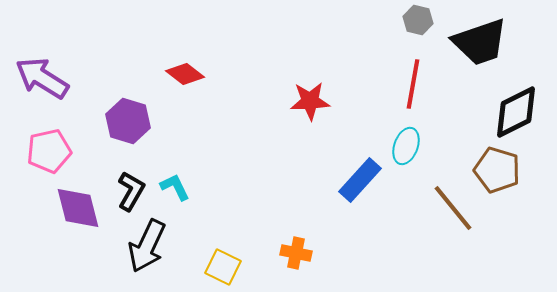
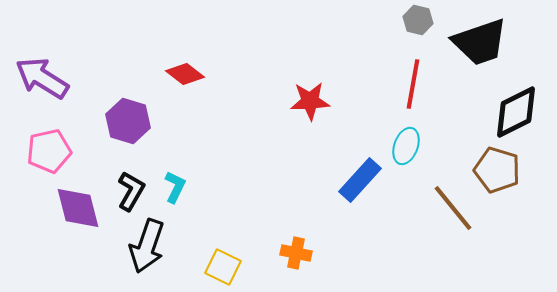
cyan L-shape: rotated 52 degrees clockwise
black arrow: rotated 6 degrees counterclockwise
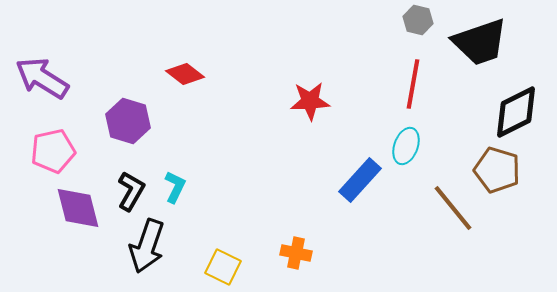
pink pentagon: moved 4 px right
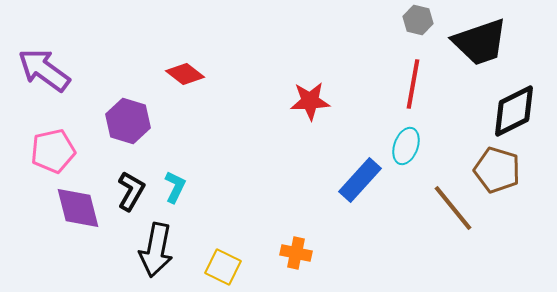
purple arrow: moved 2 px right, 8 px up; rotated 4 degrees clockwise
black diamond: moved 2 px left, 1 px up
black arrow: moved 9 px right, 4 px down; rotated 8 degrees counterclockwise
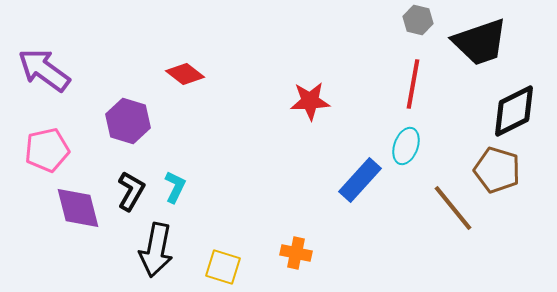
pink pentagon: moved 6 px left, 1 px up
yellow square: rotated 9 degrees counterclockwise
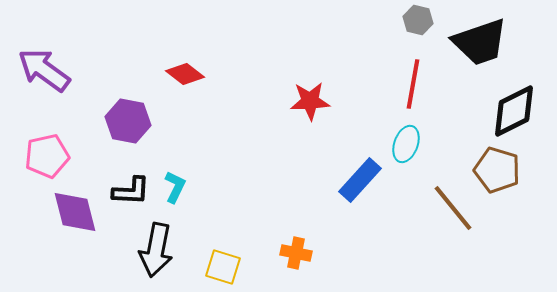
purple hexagon: rotated 6 degrees counterclockwise
cyan ellipse: moved 2 px up
pink pentagon: moved 6 px down
black L-shape: rotated 63 degrees clockwise
purple diamond: moved 3 px left, 4 px down
